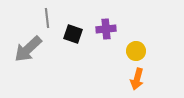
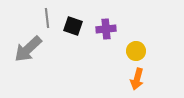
black square: moved 8 px up
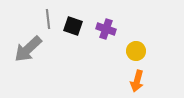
gray line: moved 1 px right, 1 px down
purple cross: rotated 24 degrees clockwise
orange arrow: moved 2 px down
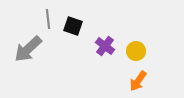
purple cross: moved 1 px left, 17 px down; rotated 18 degrees clockwise
orange arrow: moved 1 px right; rotated 20 degrees clockwise
